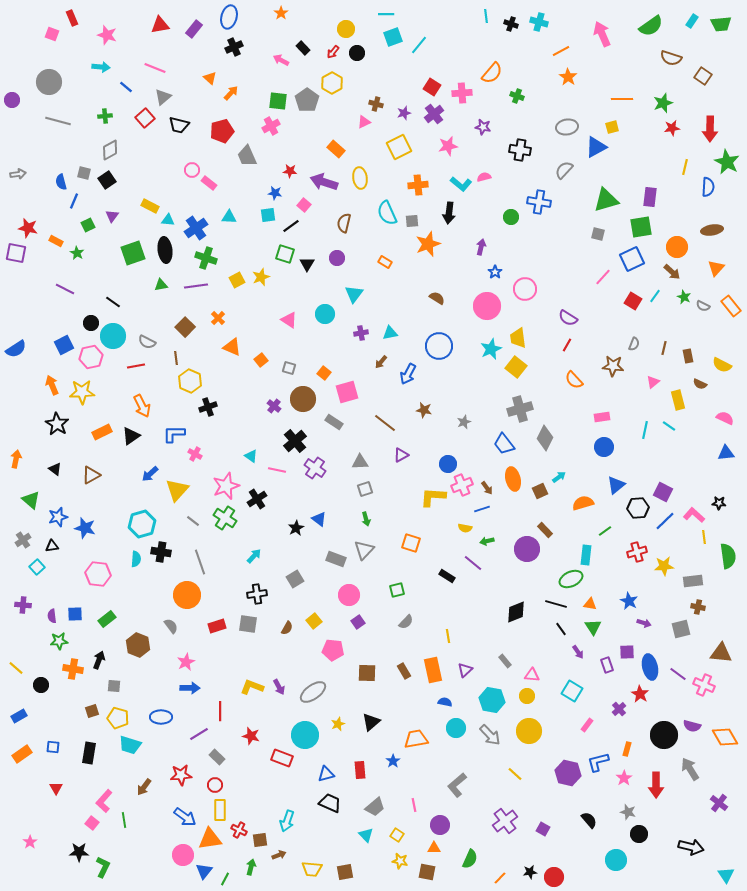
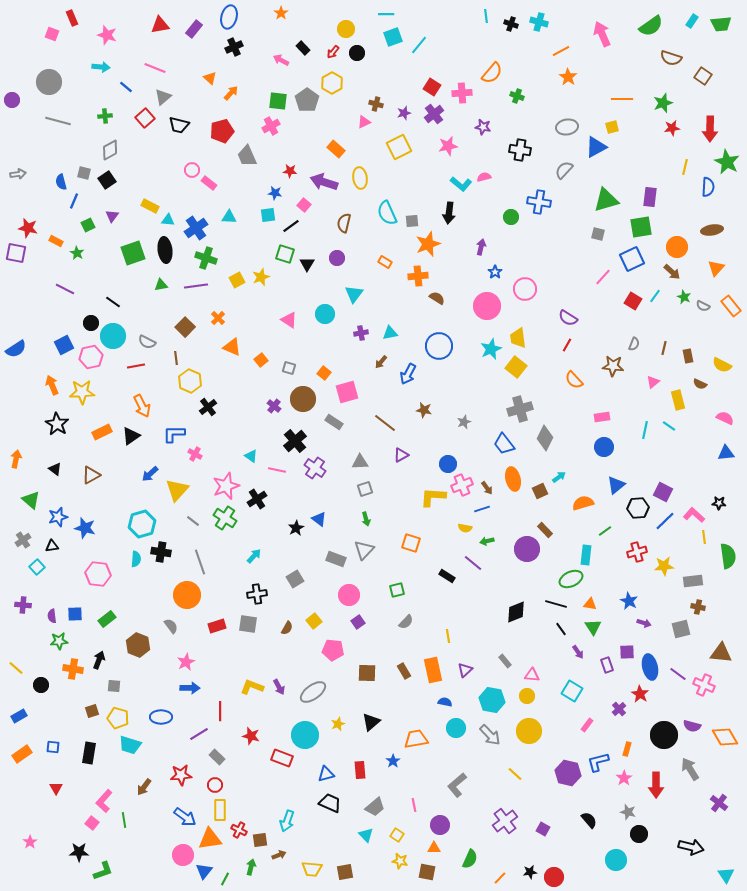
orange cross at (418, 185): moved 91 px down
black cross at (208, 407): rotated 18 degrees counterclockwise
green L-shape at (103, 867): moved 4 px down; rotated 45 degrees clockwise
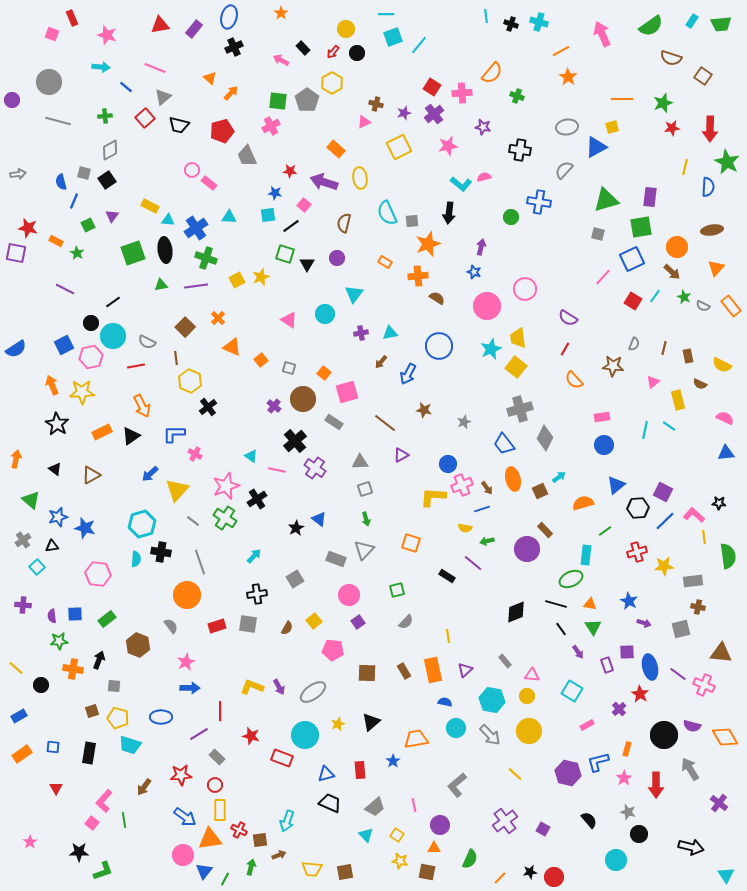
blue star at (495, 272): moved 21 px left; rotated 16 degrees counterclockwise
black line at (113, 302): rotated 70 degrees counterclockwise
red line at (567, 345): moved 2 px left, 4 px down
blue circle at (604, 447): moved 2 px up
pink rectangle at (587, 725): rotated 24 degrees clockwise
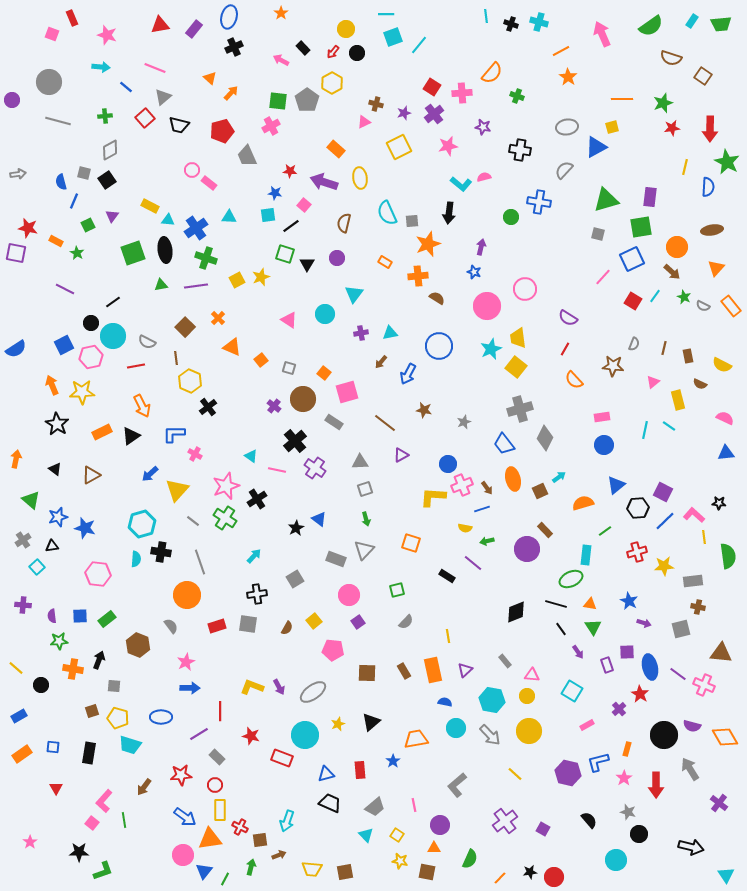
blue square at (75, 614): moved 5 px right, 2 px down
red cross at (239, 830): moved 1 px right, 3 px up
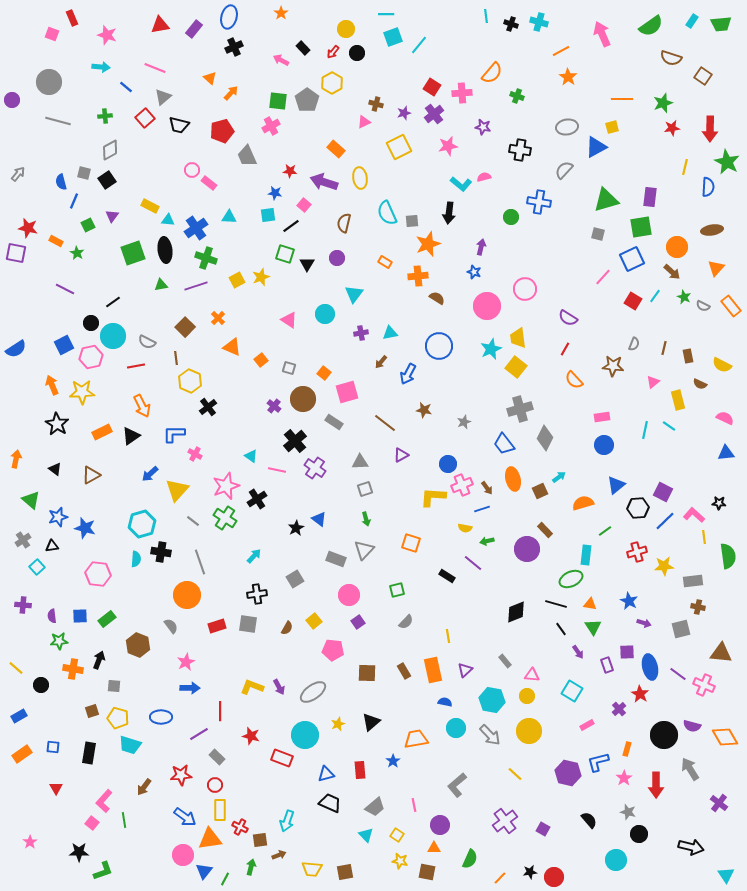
gray arrow at (18, 174): rotated 42 degrees counterclockwise
purple line at (196, 286): rotated 10 degrees counterclockwise
